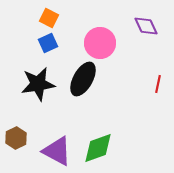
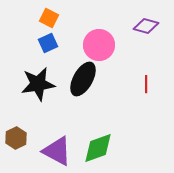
purple diamond: rotated 50 degrees counterclockwise
pink circle: moved 1 px left, 2 px down
red line: moved 12 px left; rotated 12 degrees counterclockwise
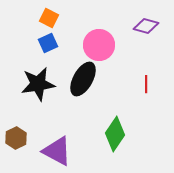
green diamond: moved 17 px right, 14 px up; rotated 36 degrees counterclockwise
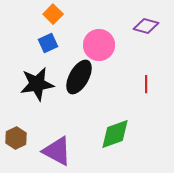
orange square: moved 4 px right, 4 px up; rotated 18 degrees clockwise
black ellipse: moved 4 px left, 2 px up
black star: moved 1 px left
green diamond: rotated 36 degrees clockwise
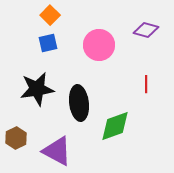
orange square: moved 3 px left, 1 px down
purple diamond: moved 4 px down
blue square: rotated 12 degrees clockwise
black ellipse: moved 26 px down; rotated 36 degrees counterclockwise
black star: moved 5 px down
green diamond: moved 8 px up
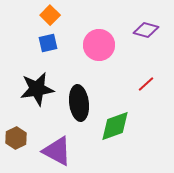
red line: rotated 48 degrees clockwise
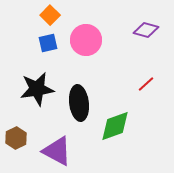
pink circle: moved 13 px left, 5 px up
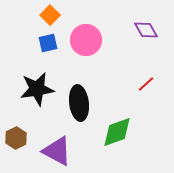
purple diamond: rotated 45 degrees clockwise
green diamond: moved 2 px right, 6 px down
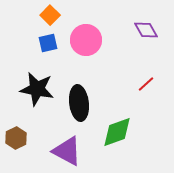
black star: rotated 20 degrees clockwise
purple triangle: moved 10 px right
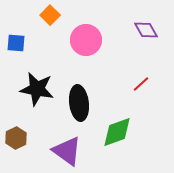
blue square: moved 32 px left; rotated 18 degrees clockwise
red line: moved 5 px left
purple triangle: rotated 8 degrees clockwise
